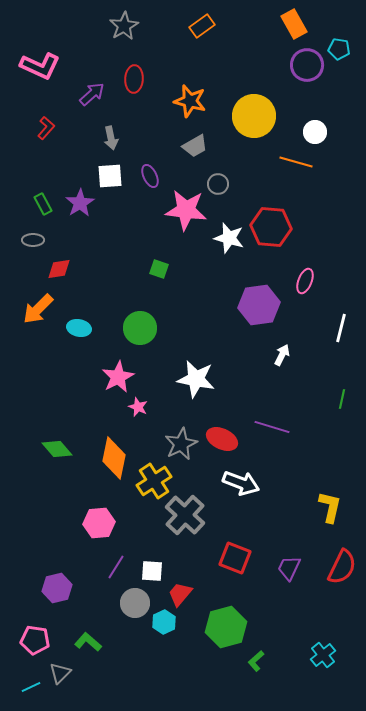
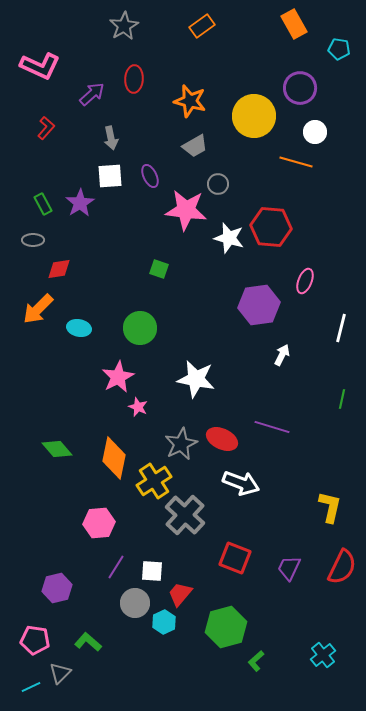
purple circle at (307, 65): moved 7 px left, 23 px down
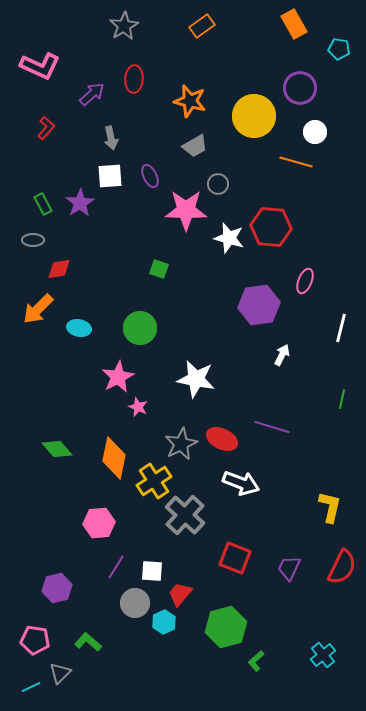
pink star at (186, 210): rotated 6 degrees counterclockwise
